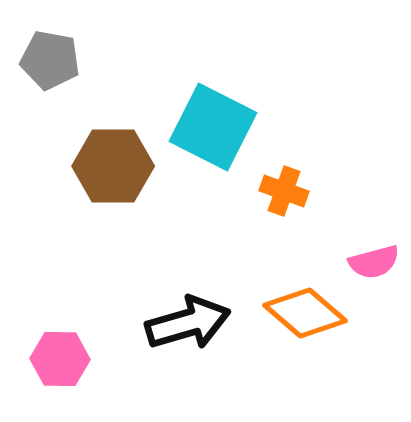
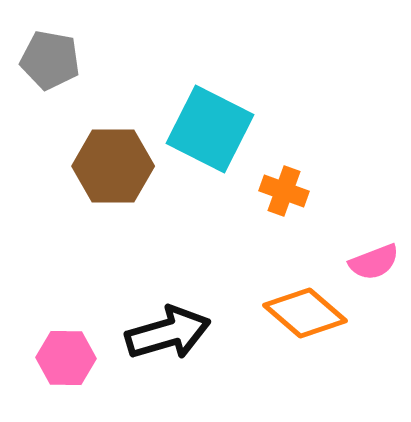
cyan square: moved 3 px left, 2 px down
pink semicircle: rotated 6 degrees counterclockwise
black arrow: moved 20 px left, 10 px down
pink hexagon: moved 6 px right, 1 px up
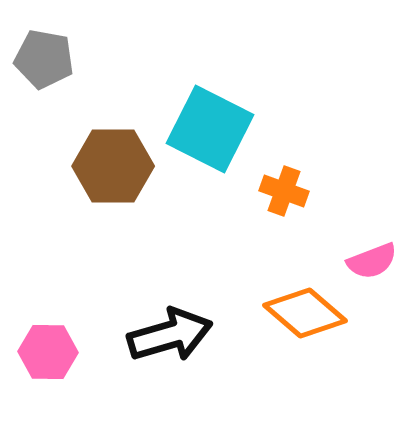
gray pentagon: moved 6 px left, 1 px up
pink semicircle: moved 2 px left, 1 px up
black arrow: moved 2 px right, 2 px down
pink hexagon: moved 18 px left, 6 px up
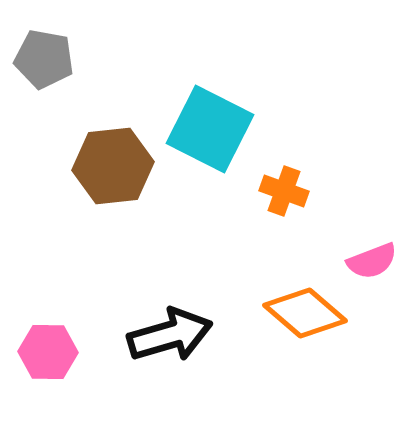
brown hexagon: rotated 6 degrees counterclockwise
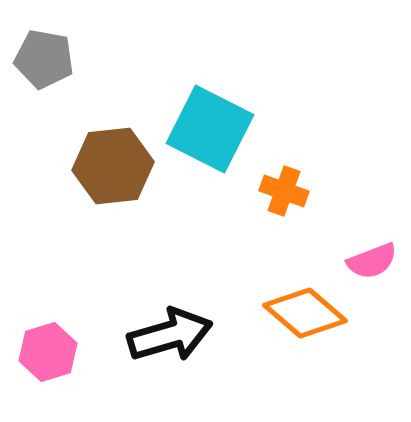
pink hexagon: rotated 18 degrees counterclockwise
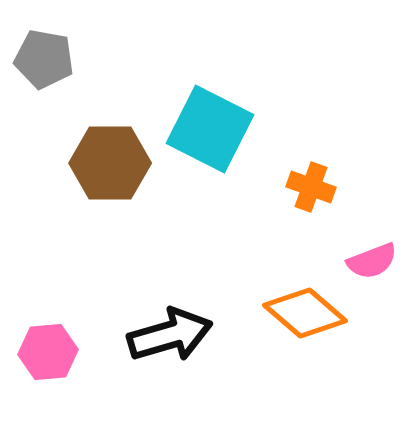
brown hexagon: moved 3 px left, 3 px up; rotated 6 degrees clockwise
orange cross: moved 27 px right, 4 px up
pink hexagon: rotated 12 degrees clockwise
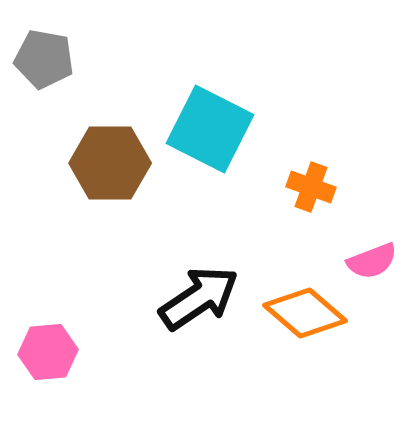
black arrow: moved 29 px right, 37 px up; rotated 18 degrees counterclockwise
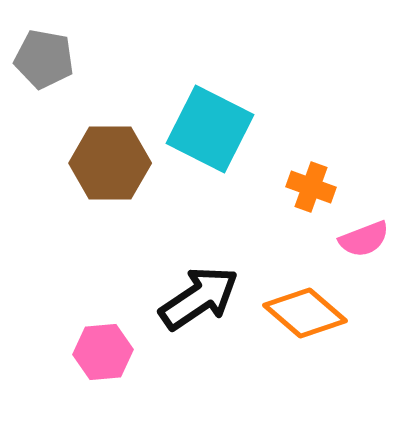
pink semicircle: moved 8 px left, 22 px up
pink hexagon: moved 55 px right
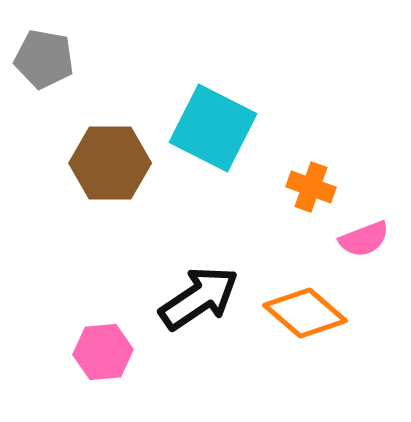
cyan square: moved 3 px right, 1 px up
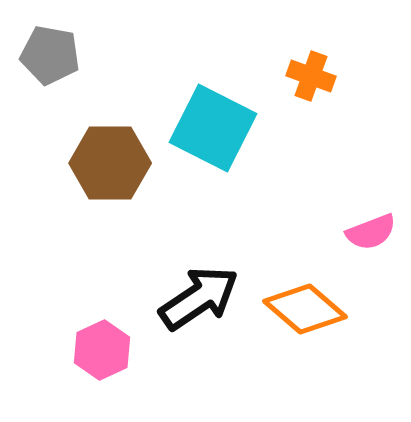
gray pentagon: moved 6 px right, 4 px up
orange cross: moved 111 px up
pink semicircle: moved 7 px right, 7 px up
orange diamond: moved 4 px up
pink hexagon: moved 1 px left, 2 px up; rotated 20 degrees counterclockwise
